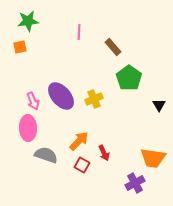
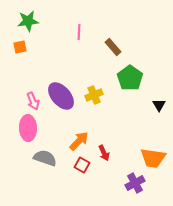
green pentagon: moved 1 px right
yellow cross: moved 4 px up
gray semicircle: moved 1 px left, 3 px down
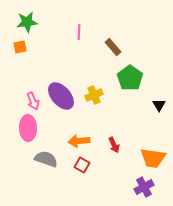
green star: moved 1 px left, 1 px down
orange arrow: rotated 140 degrees counterclockwise
red arrow: moved 10 px right, 8 px up
gray semicircle: moved 1 px right, 1 px down
purple cross: moved 9 px right, 4 px down
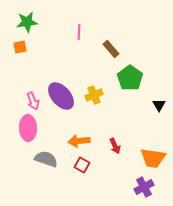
brown rectangle: moved 2 px left, 2 px down
red arrow: moved 1 px right, 1 px down
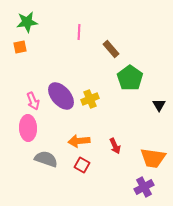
yellow cross: moved 4 px left, 4 px down
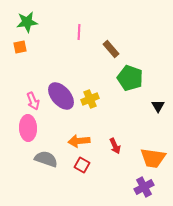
green pentagon: rotated 15 degrees counterclockwise
black triangle: moved 1 px left, 1 px down
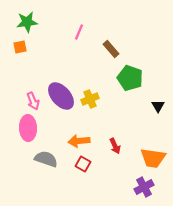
pink line: rotated 21 degrees clockwise
red square: moved 1 px right, 1 px up
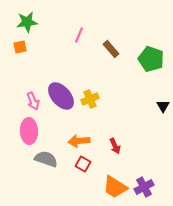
pink line: moved 3 px down
green pentagon: moved 21 px right, 19 px up
black triangle: moved 5 px right
pink ellipse: moved 1 px right, 3 px down
orange trapezoid: moved 38 px left, 29 px down; rotated 24 degrees clockwise
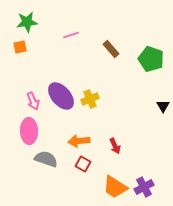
pink line: moved 8 px left; rotated 49 degrees clockwise
